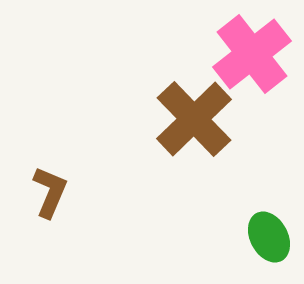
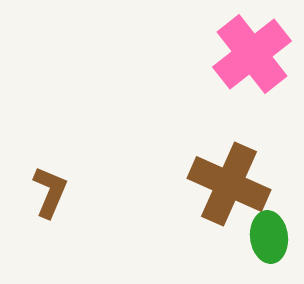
brown cross: moved 35 px right, 65 px down; rotated 22 degrees counterclockwise
green ellipse: rotated 21 degrees clockwise
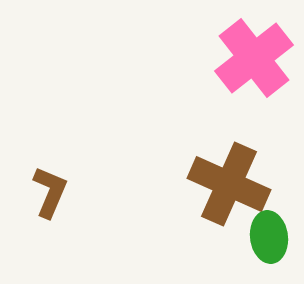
pink cross: moved 2 px right, 4 px down
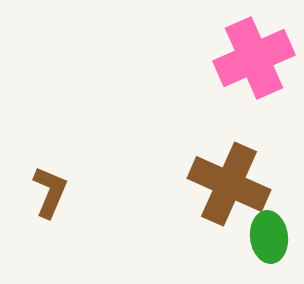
pink cross: rotated 14 degrees clockwise
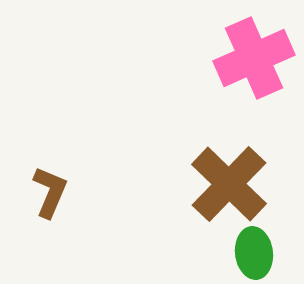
brown cross: rotated 20 degrees clockwise
green ellipse: moved 15 px left, 16 px down
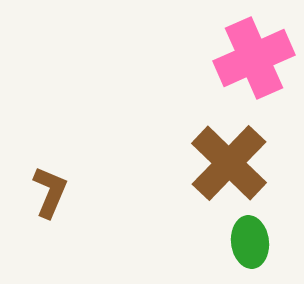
brown cross: moved 21 px up
green ellipse: moved 4 px left, 11 px up
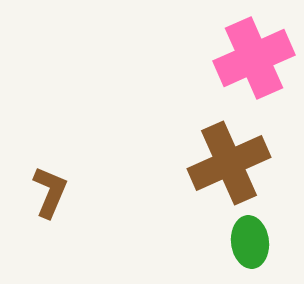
brown cross: rotated 22 degrees clockwise
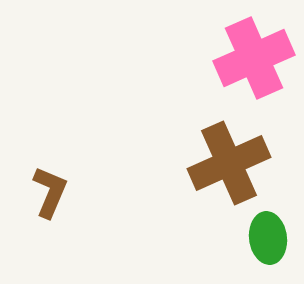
green ellipse: moved 18 px right, 4 px up
